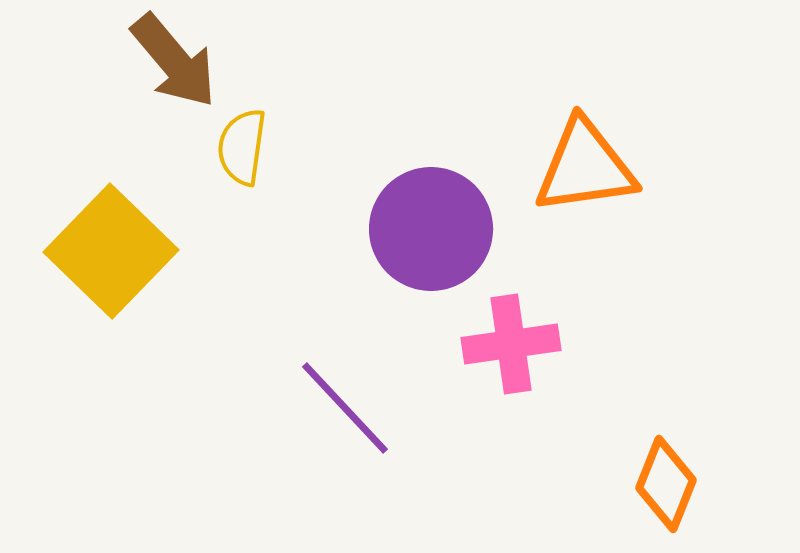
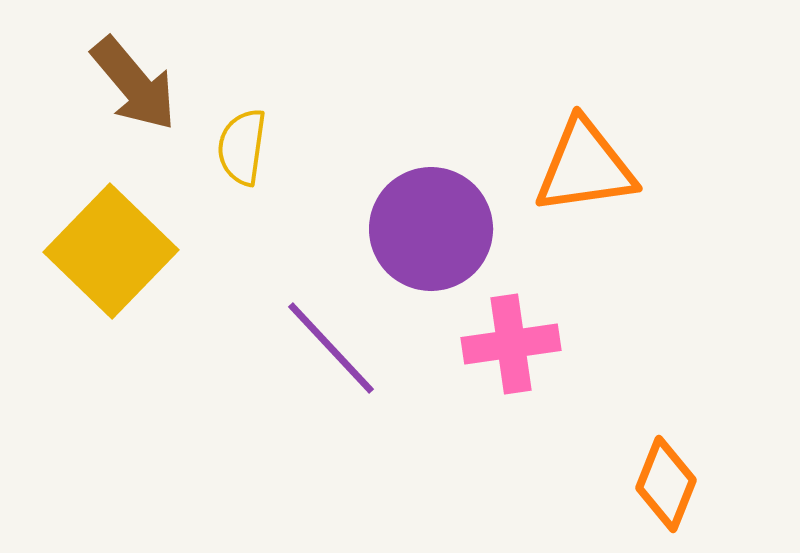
brown arrow: moved 40 px left, 23 px down
purple line: moved 14 px left, 60 px up
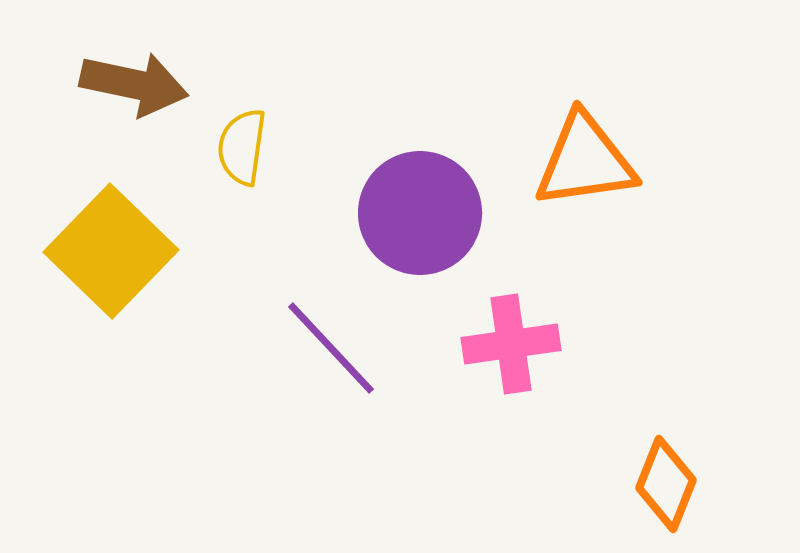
brown arrow: rotated 38 degrees counterclockwise
orange triangle: moved 6 px up
purple circle: moved 11 px left, 16 px up
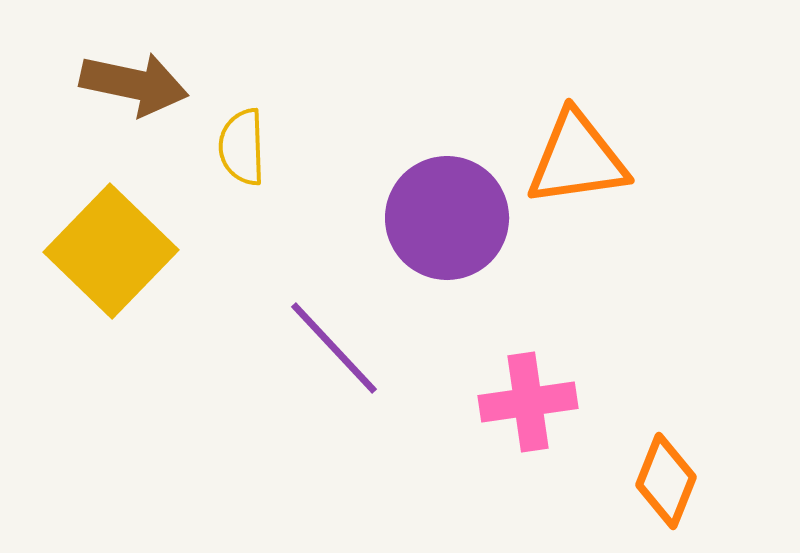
yellow semicircle: rotated 10 degrees counterclockwise
orange triangle: moved 8 px left, 2 px up
purple circle: moved 27 px right, 5 px down
pink cross: moved 17 px right, 58 px down
purple line: moved 3 px right
orange diamond: moved 3 px up
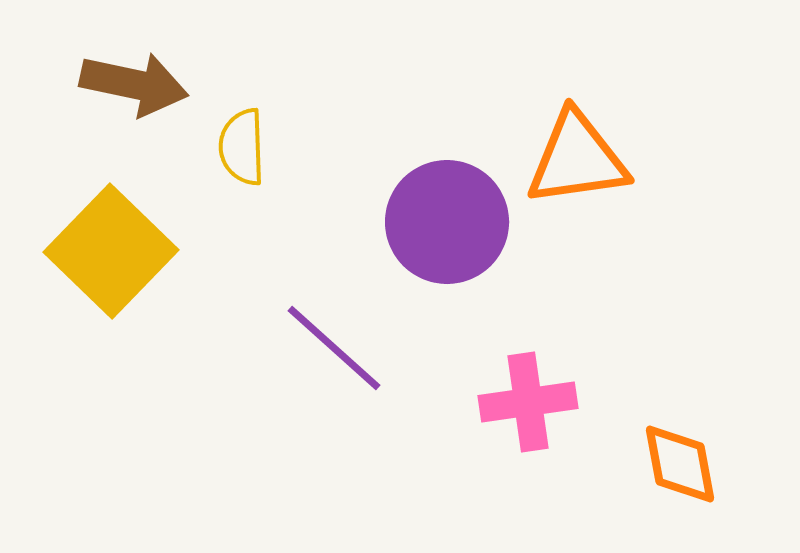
purple circle: moved 4 px down
purple line: rotated 5 degrees counterclockwise
orange diamond: moved 14 px right, 17 px up; rotated 32 degrees counterclockwise
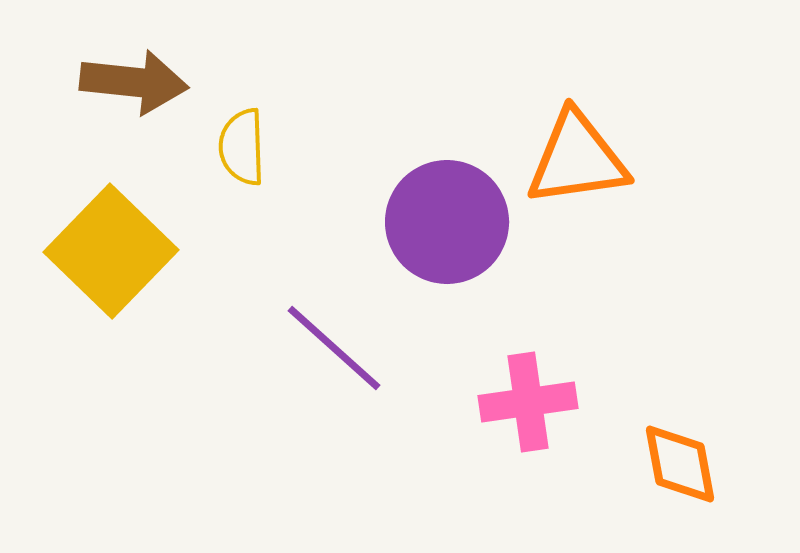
brown arrow: moved 2 px up; rotated 6 degrees counterclockwise
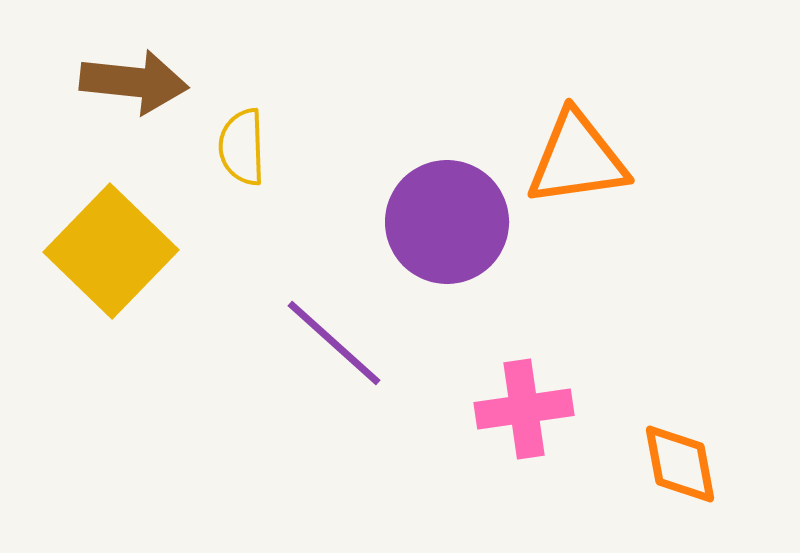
purple line: moved 5 px up
pink cross: moved 4 px left, 7 px down
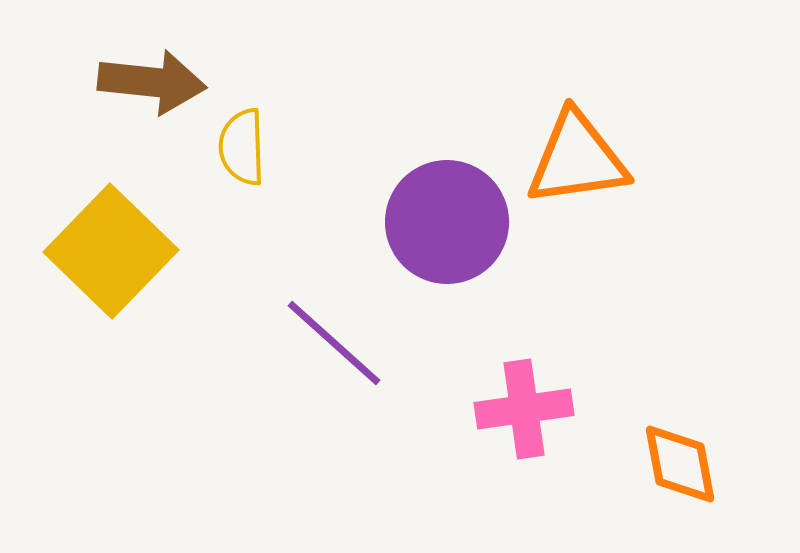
brown arrow: moved 18 px right
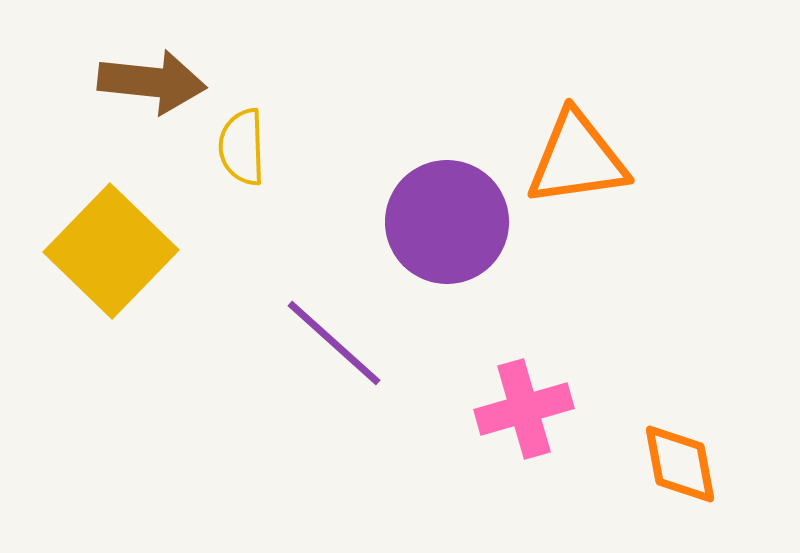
pink cross: rotated 8 degrees counterclockwise
